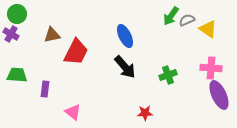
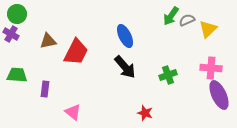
yellow triangle: rotated 42 degrees clockwise
brown triangle: moved 4 px left, 6 px down
red star: rotated 21 degrees clockwise
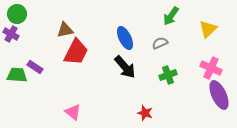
gray semicircle: moved 27 px left, 23 px down
blue ellipse: moved 2 px down
brown triangle: moved 17 px right, 11 px up
pink cross: rotated 20 degrees clockwise
purple rectangle: moved 10 px left, 22 px up; rotated 63 degrees counterclockwise
